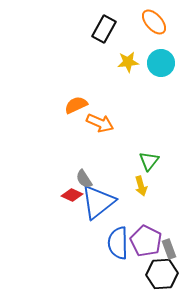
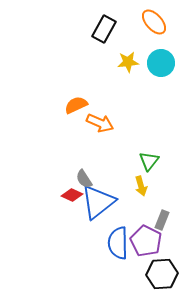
gray rectangle: moved 7 px left, 29 px up; rotated 42 degrees clockwise
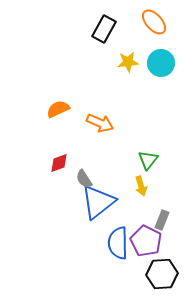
orange semicircle: moved 18 px left, 4 px down
green triangle: moved 1 px left, 1 px up
red diamond: moved 13 px left, 32 px up; rotated 45 degrees counterclockwise
